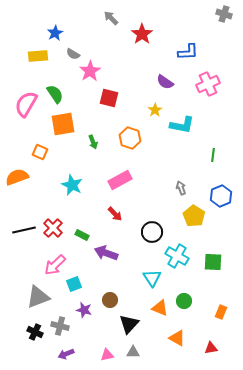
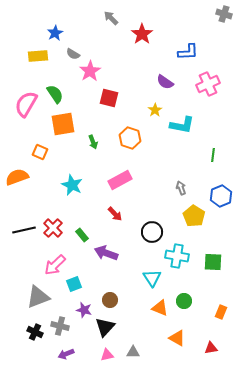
green rectangle at (82, 235): rotated 24 degrees clockwise
cyan cross at (177, 256): rotated 20 degrees counterclockwise
black triangle at (129, 324): moved 24 px left, 3 px down
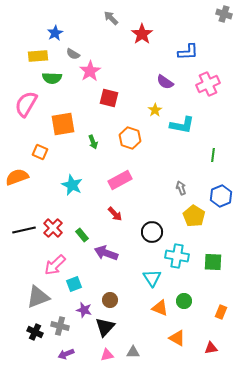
green semicircle at (55, 94): moved 3 px left, 16 px up; rotated 126 degrees clockwise
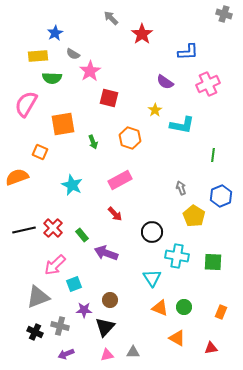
green circle at (184, 301): moved 6 px down
purple star at (84, 310): rotated 14 degrees counterclockwise
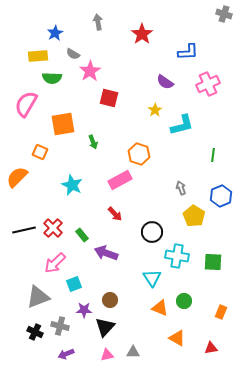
gray arrow at (111, 18): moved 13 px left, 4 px down; rotated 35 degrees clockwise
cyan L-shape at (182, 125): rotated 25 degrees counterclockwise
orange hexagon at (130, 138): moved 9 px right, 16 px down
orange semicircle at (17, 177): rotated 25 degrees counterclockwise
pink arrow at (55, 265): moved 2 px up
green circle at (184, 307): moved 6 px up
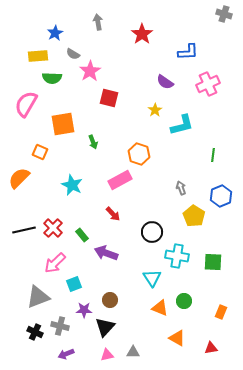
orange semicircle at (17, 177): moved 2 px right, 1 px down
red arrow at (115, 214): moved 2 px left
